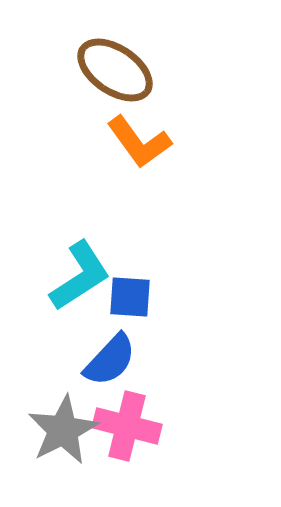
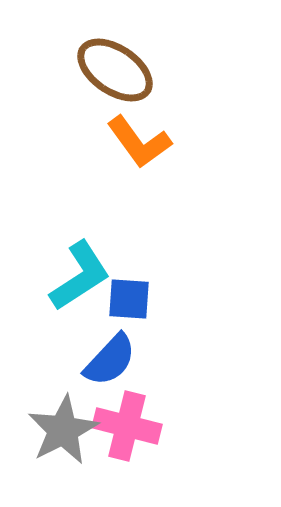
blue square: moved 1 px left, 2 px down
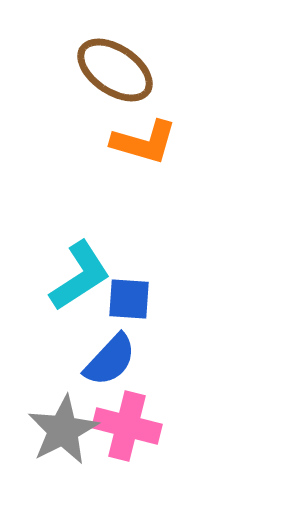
orange L-shape: moved 5 px right; rotated 38 degrees counterclockwise
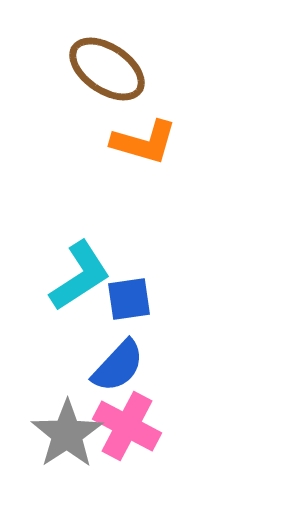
brown ellipse: moved 8 px left, 1 px up
blue square: rotated 12 degrees counterclockwise
blue semicircle: moved 8 px right, 6 px down
pink cross: rotated 14 degrees clockwise
gray star: moved 4 px right, 4 px down; rotated 6 degrees counterclockwise
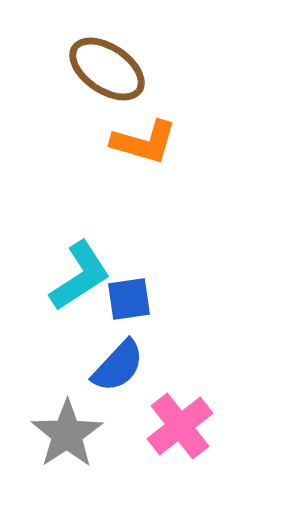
pink cross: moved 53 px right; rotated 24 degrees clockwise
